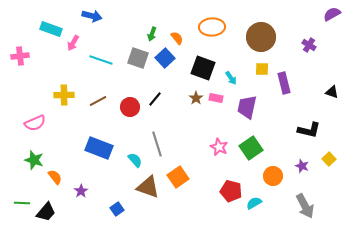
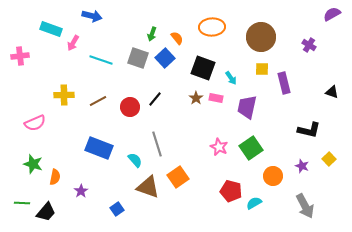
green star at (34, 160): moved 1 px left, 4 px down
orange semicircle at (55, 177): rotated 49 degrees clockwise
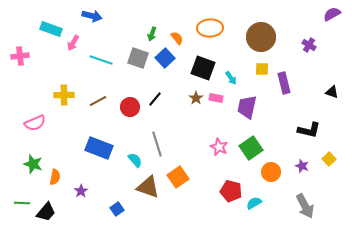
orange ellipse at (212, 27): moved 2 px left, 1 px down
orange circle at (273, 176): moved 2 px left, 4 px up
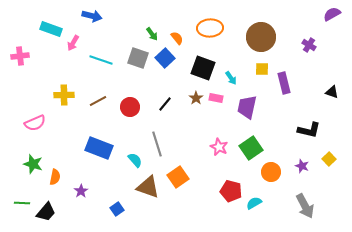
green arrow at (152, 34): rotated 56 degrees counterclockwise
black line at (155, 99): moved 10 px right, 5 px down
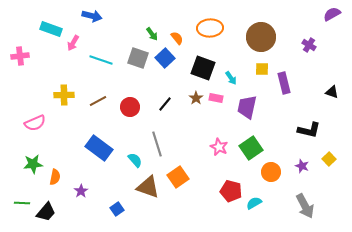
blue rectangle at (99, 148): rotated 16 degrees clockwise
green star at (33, 164): rotated 24 degrees counterclockwise
